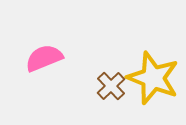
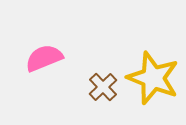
brown cross: moved 8 px left, 1 px down
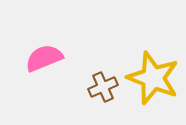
brown cross: rotated 20 degrees clockwise
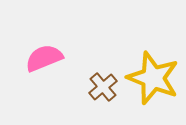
brown cross: rotated 16 degrees counterclockwise
